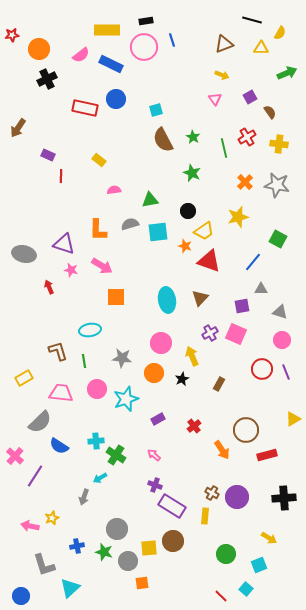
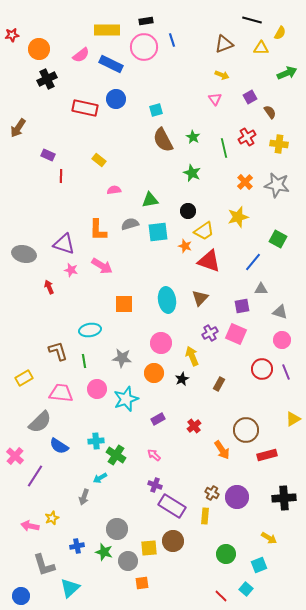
orange square at (116, 297): moved 8 px right, 7 px down
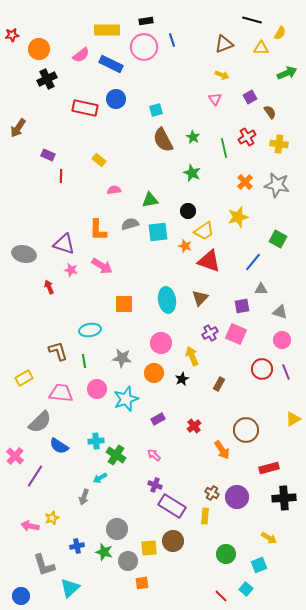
red rectangle at (267, 455): moved 2 px right, 13 px down
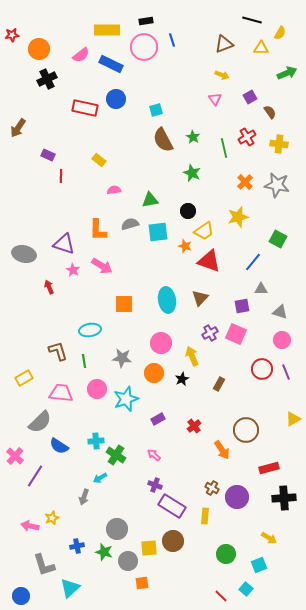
pink star at (71, 270): moved 2 px right; rotated 16 degrees clockwise
brown cross at (212, 493): moved 5 px up
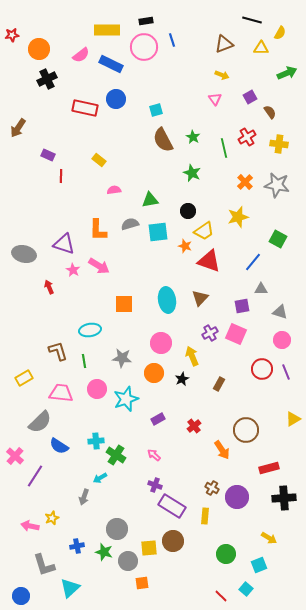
pink arrow at (102, 266): moved 3 px left
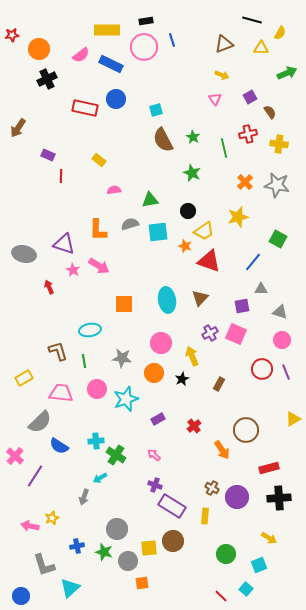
red cross at (247, 137): moved 1 px right, 3 px up; rotated 18 degrees clockwise
black cross at (284, 498): moved 5 px left
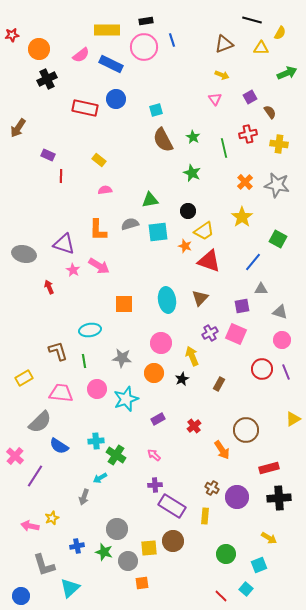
pink semicircle at (114, 190): moved 9 px left
yellow star at (238, 217): moved 4 px right; rotated 20 degrees counterclockwise
purple cross at (155, 485): rotated 24 degrees counterclockwise
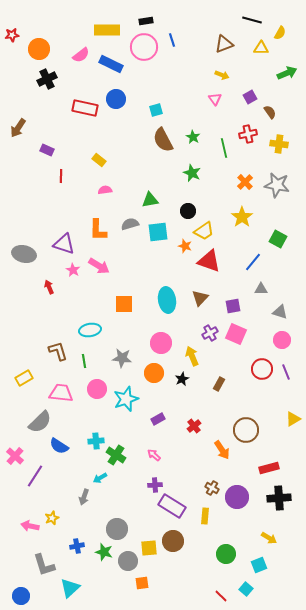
purple rectangle at (48, 155): moved 1 px left, 5 px up
purple square at (242, 306): moved 9 px left
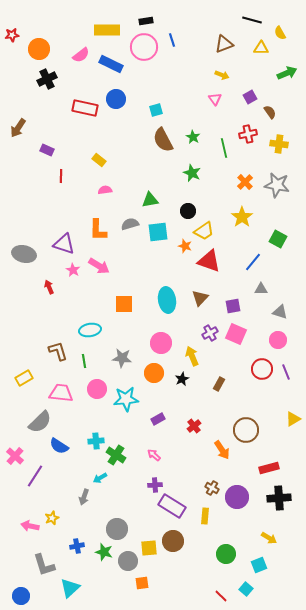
yellow semicircle at (280, 33): rotated 120 degrees clockwise
pink circle at (282, 340): moved 4 px left
cyan star at (126, 399): rotated 15 degrees clockwise
